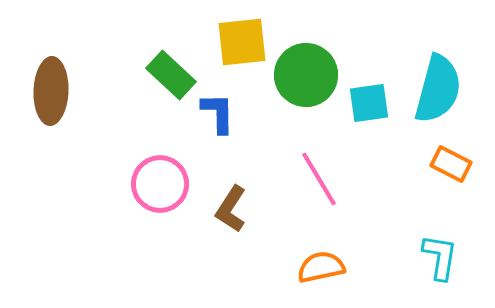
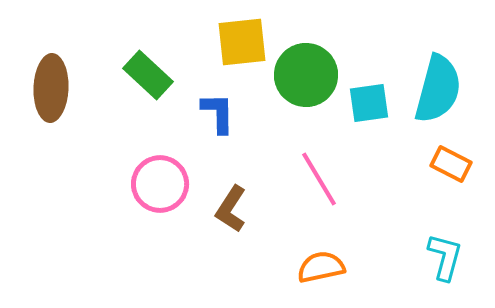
green rectangle: moved 23 px left
brown ellipse: moved 3 px up
cyan L-shape: moved 5 px right; rotated 6 degrees clockwise
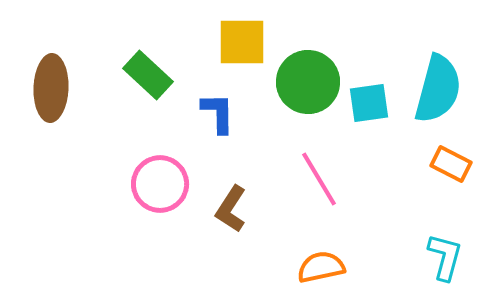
yellow square: rotated 6 degrees clockwise
green circle: moved 2 px right, 7 px down
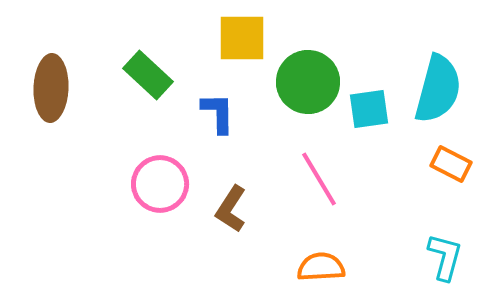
yellow square: moved 4 px up
cyan square: moved 6 px down
orange semicircle: rotated 9 degrees clockwise
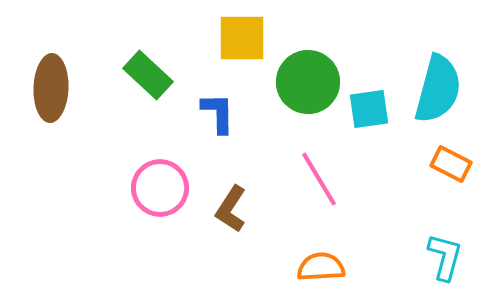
pink circle: moved 4 px down
